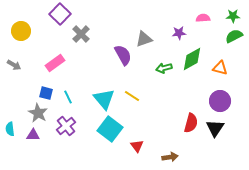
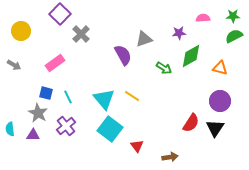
green diamond: moved 1 px left, 3 px up
green arrow: rotated 133 degrees counterclockwise
red semicircle: rotated 18 degrees clockwise
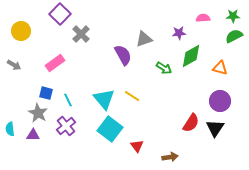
cyan line: moved 3 px down
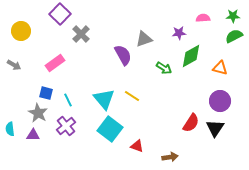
red triangle: rotated 32 degrees counterclockwise
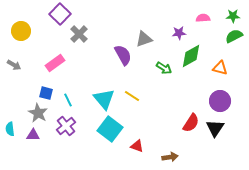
gray cross: moved 2 px left
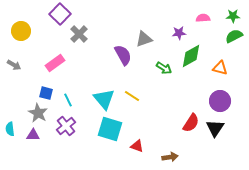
cyan square: rotated 20 degrees counterclockwise
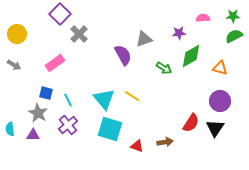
yellow circle: moved 4 px left, 3 px down
purple cross: moved 2 px right, 1 px up
brown arrow: moved 5 px left, 15 px up
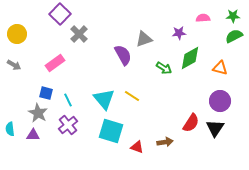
green diamond: moved 1 px left, 2 px down
cyan square: moved 1 px right, 2 px down
red triangle: moved 1 px down
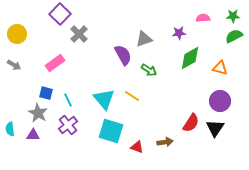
green arrow: moved 15 px left, 2 px down
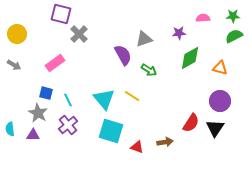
purple square: moved 1 px right; rotated 30 degrees counterclockwise
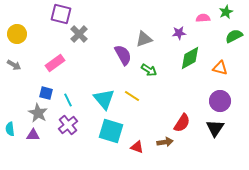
green star: moved 7 px left, 4 px up; rotated 24 degrees counterclockwise
red semicircle: moved 9 px left
